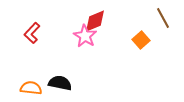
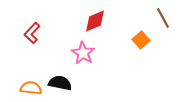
pink star: moved 2 px left, 17 px down
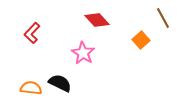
red diamond: moved 2 px right, 1 px up; rotated 70 degrees clockwise
black semicircle: rotated 15 degrees clockwise
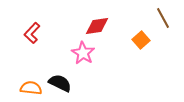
red diamond: moved 6 px down; rotated 55 degrees counterclockwise
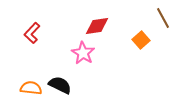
black semicircle: moved 2 px down
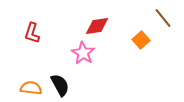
brown line: rotated 10 degrees counterclockwise
red L-shape: rotated 25 degrees counterclockwise
black semicircle: rotated 35 degrees clockwise
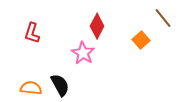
red diamond: rotated 55 degrees counterclockwise
